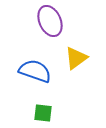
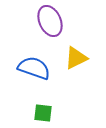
yellow triangle: rotated 10 degrees clockwise
blue semicircle: moved 1 px left, 3 px up
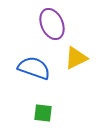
purple ellipse: moved 2 px right, 3 px down
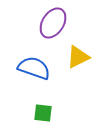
purple ellipse: moved 1 px right, 1 px up; rotated 56 degrees clockwise
yellow triangle: moved 2 px right, 1 px up
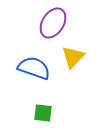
yellow triangle: moved 5 px left; rotated 20 degrees counterclockwise
